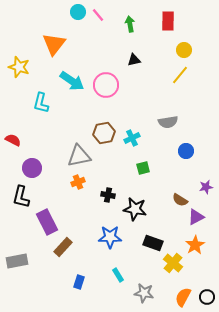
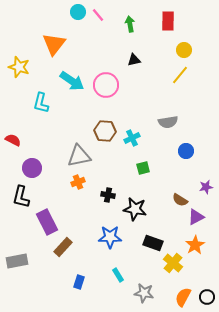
brown hexagon: moved 1 px right, 2 px up; rotated 15 degrees clockwise
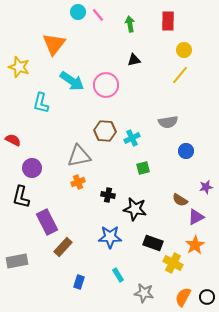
yellow cross: rotated 12 degrees counterclockwise
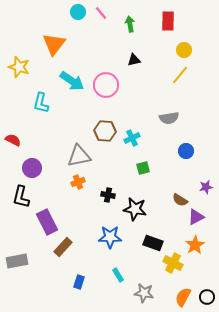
pink line: moved 3 px right, 2 px up
gray semicircle: moved 1 px right, 4 px up
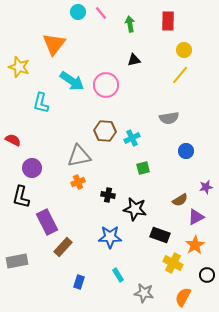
brown semicircle: rotated 63 degrees counterclockwise
black rectangle: moved 7 px right, 8 px up
black circle: moved 22 px up
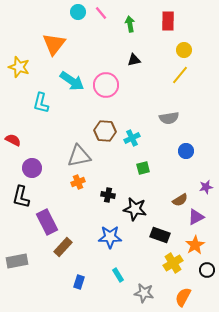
yellow cross: rotated 30 degrees clockwise
black circle: moved 5 px up
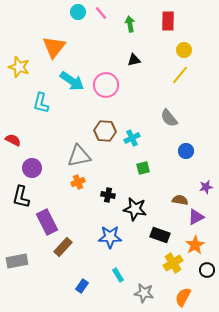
orange triangle: moved 3 px down
gray semicircle: rotated 60 degrees clockwise
brown semicircle: rotated 140 degrees counterclockwise
blue rectangle: moved 3 px right, 4 px down; rotated 16 degrees clockwise
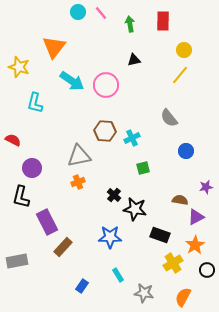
red rectangle: moved 5 px left
cyan L-shape: moved 6 px left
black cross: moved 6 px right; rotated 32 degrees clockwise
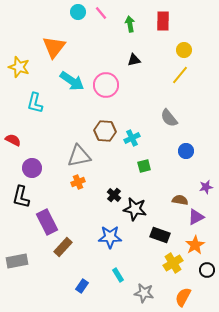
green square: moved 1 px right, 2 px up
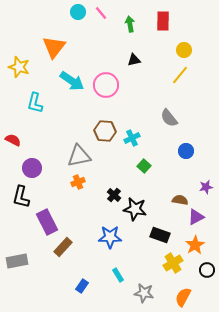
green square: rotated 32 degrees counterclockwise
